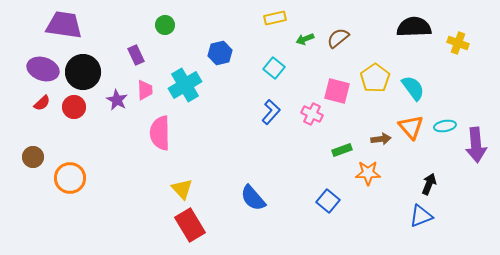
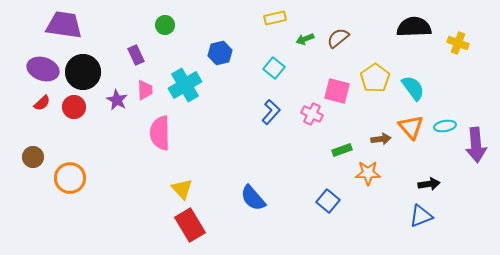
black arrow: rotated 60 degrees clockwise
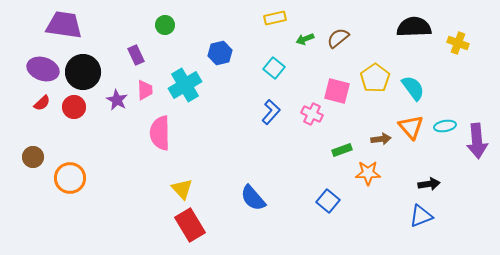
purple arrow: moved 1 px right, 4 px up
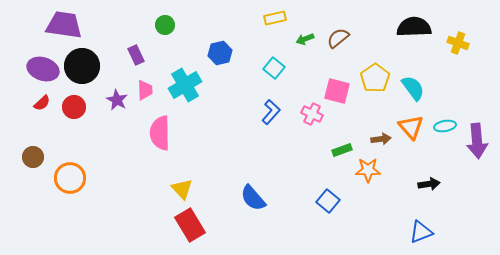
black circle: moved 1 px left, 6 px up
orange star: moved 3 px up
blue triangle: moved 16 px down
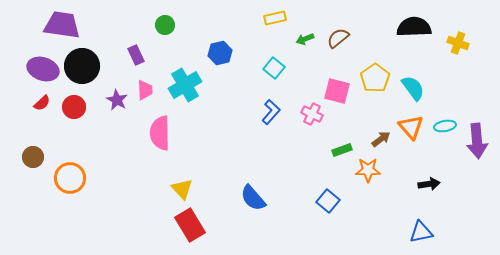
purple trapezoid: moved 2 px left
brown arrow: rotated 30 degrees counterclockwise
blue triangle: rotated 10 degrees clockwise
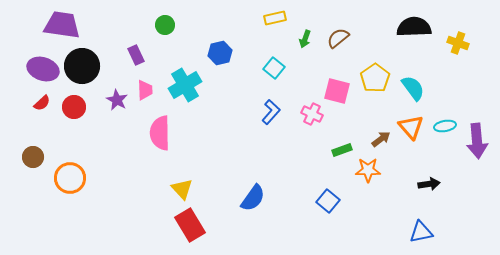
green arrow: rotated 48 degrees counterclockwise
blue semicircle: rotated 104 degrees counterclockwise
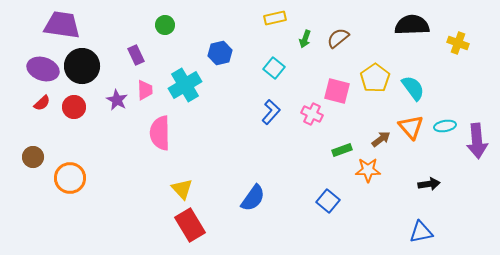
black semicircle: moved 2 px left, 2 px up
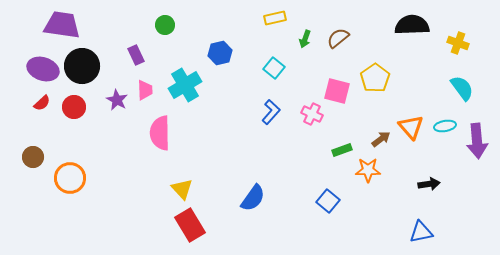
cyan semicircle: moved 49 px right
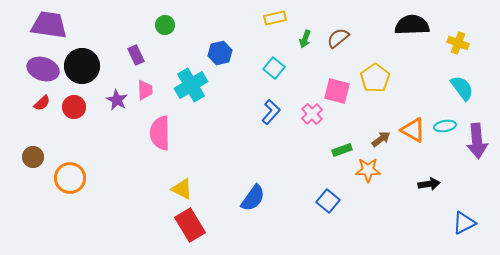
purple trapezoid: moved 13 px left
cyan cross: moved 6 px right
pink cross: rotated 20 degrees clockwise
orange triangle: moved 2 px right, 3 px down; rotated 20 degrees counterclockwise
yellow triangle: rotated 20 degrees counterclockwise
blue triangle: moved 43 px right, 9 px up; rotated 15 degrees counterclockwise
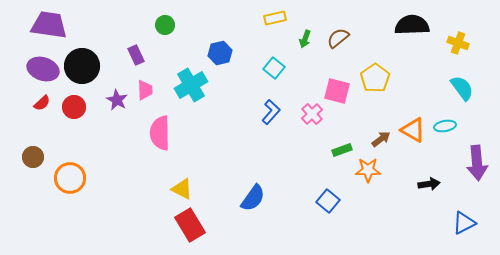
purple arrow: moved 22 px down
